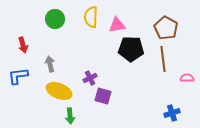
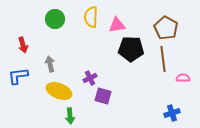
pink semicircle: moved 4 px left
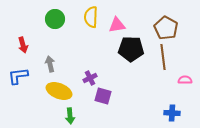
brown line: moved 2 px up
pink semicircle: moved 2 px right, 2 px down
blue cross: rotated 21 degrees clockwise
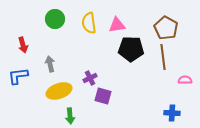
yellow semicircle: moved 2 px left, 6 px down; rotated 10 degrees counterclockwise
yellow ellipse: rotated 40 degrees counterclockwise
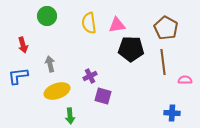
green circle: moved 8 px left, 3 px up
brown line: moved 5 px down
purple cross: moved 2 px up
yellow ellipse: moved 2 px left
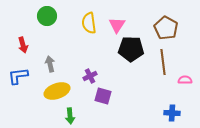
pink triangle: rotated 48 degrees counterclockwise
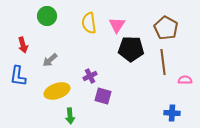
gray arrow: moved 4 px up; rotated 119 degrees counterclockwise
blue L-shape: rotated 75 degrees counterclockwise
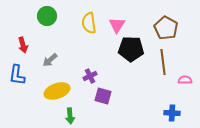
blue L-shape: moved 1 px left, 1 px up
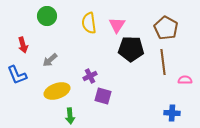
blue L-shape: rotated 30 degrees counterclockwise
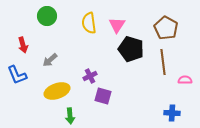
black pentagon: rotated 15 degrees clockwise
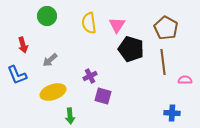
yellow ellipse: moved 4 px left, 1 px down
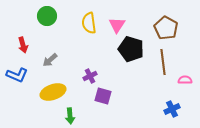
blue L-shape: rotated 45 degrees counterclockwise
blue cross: moved 4 px up; rotated 28 degrees counterclockwise
